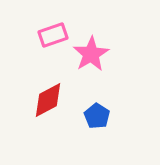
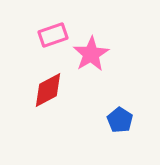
red diamond: moved 10 px up
blue pentagon: moved 23 px right, 4 px down
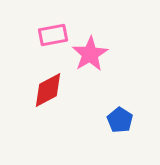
pink rectangle: rotated 8 degrees clockwise
pink star: moved 1 px left
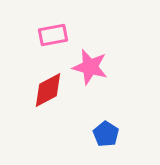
pink star: moved 13 px down; rotated 27 degrees counterclockwise
blue pentagon: moved 14 px left, 14 px down
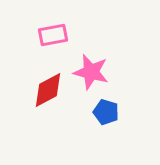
pink star: moved 1 px right, 5 px down
blue pentagon: moved 22 px up; rotated 15 degrees counterclockwise
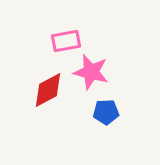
pink rectangle: moved 13 px right, 6 px down
blue pentagon: rotated 20 degrees counterclockwise
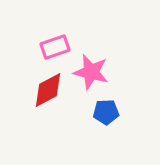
pink rectangle: moved 11 px left, 6 px down; rotated 8 degrees counterclockwise
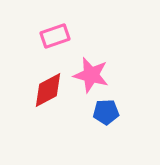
pink rectangle: moved 11 px up
pink star: moved 3 px down
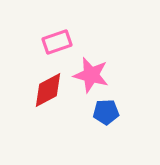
pink rectangle: moved 2 px right, 6 px down
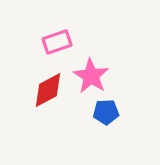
pink star: moved 1 px down; rotated 18 degrees clockwise
